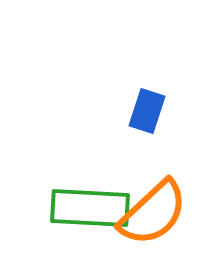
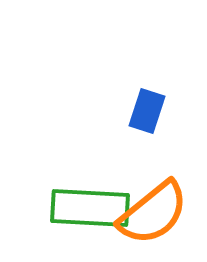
orange semicircle: rotated 4 degrees clockwise
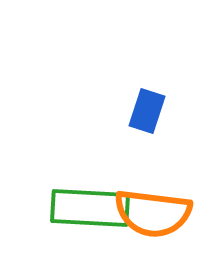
orange semicircle: rotated 46 degrees clockwise
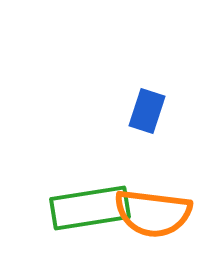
green rectangle: rotated 12 degrees counterclockwise
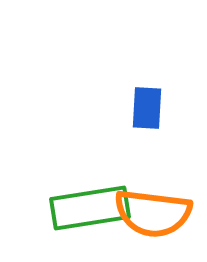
blue rectangle: moved 3 px up; rotated 15 degrees counterclockwise
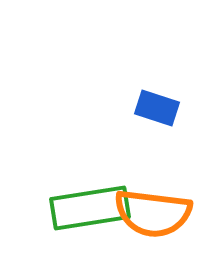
blue rectangle: moved 10 px right; rotated 75 degrees counterclockwise
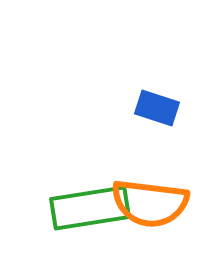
orange semicircle: moved 3 px left, 10 px up
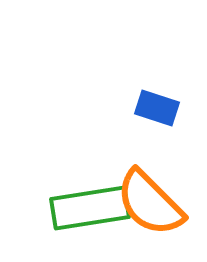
orange semicircle: rotated 38 degrees clockwise
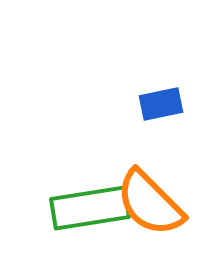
blue rectangle: moved 4 px right, 4 px up; rotated 30 degrees counterclockwise
